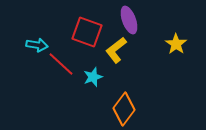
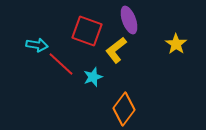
red square: moved 1 px up
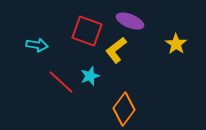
purple ellipse: moved 1 px right, 1 px down; rotated 48 degrees counterclockwise
red line: moved 18 px down
cyan star: moved 3 px left, 1 px up
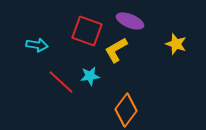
yellow star: rotated 15 degrees counterclockwise
yellow L-shape: rotated 8 degrees clockwise
cyan star: rotated 12 degrees clockwise
orange diamond: moved 2 px right, 1 px down
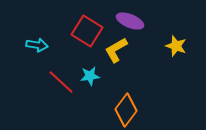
red square: rotated 12 degrees clockwise
yellow star: moved 2 px down
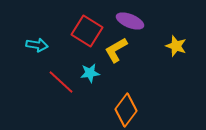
cyan star: moved 3 px up
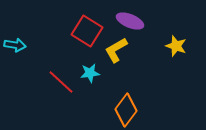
cyan arrow: moved 22 px left
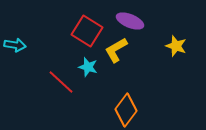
cyan star: moved 2 px left, 6 px up; rotated 24 degrees clockwise
